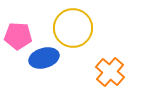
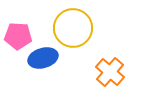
blue ellipse: moved 1 px left
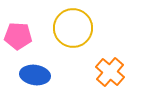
blue ellipse: moved 8 px left, 17 px down; rotated 24 degrees clockwise
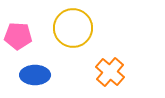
blue ellipse: rotated 8 degrees counterclockwise
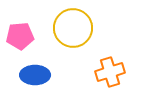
pink pentagon: moved 2 px right; rotated 8 degrees counterclockwise
orange cross: rotated 32 degrees clockwise
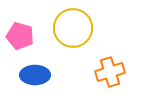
pink pentagon: rotated 20 degrees clockwise
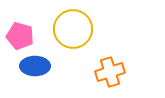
yellow circle: moved 1 px down
blue ellipse: moved 9 px up
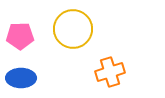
pink pentagon: rotated 16 degrees counterclockwise
blue ellipse: moved 14 px left, 12 px down
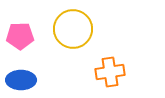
orange cross: rotated 8 degrees clockwise
blue ellipse: moved 2 px down
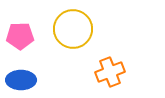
orange cross: rotated 12 degrees counterclockwise
